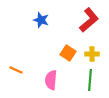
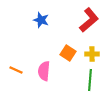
pink semicircle: moved 7 px left, 9 px up
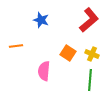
yellow cross: rotated 24 degrees clockwise
orange line: moved 24 px up; rotated 32 degrees counterclockwise
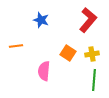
red L-shape: moved 1 px left; rotated 10 degrees counterclockwise
yellow cross: rotated 32 degrees counterclockwise
green line: moved 4 px right
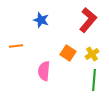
yellow cross: rotated 24 degrees counterclockwise
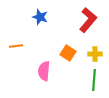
blue star: moved 1 px left, 3 px up
yellow cross: moved 3 px right; rotated 32 degrees clockwise
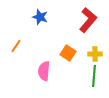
orange line: rotated 48 degrees counterclockwise
green line: moved 4 px up
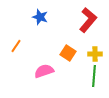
pink semicircle: rotated 66 degrees clockwise
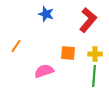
blue star: moved 6 px right, 3 px up
orange square: rotated 28 degrees counterclockwise
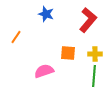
orange line: moved 9 px up
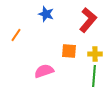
orange line: moved 2 px up
orange square: moved 1 px right, 2 px up
